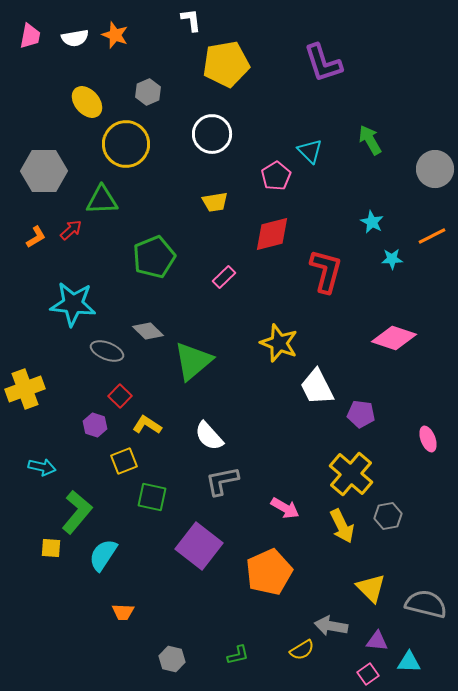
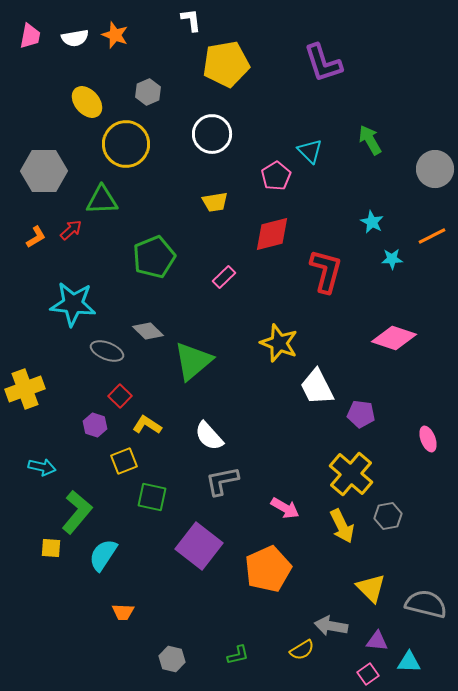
orange pentagon at (269, 572): moved 1 px left, 3 px up
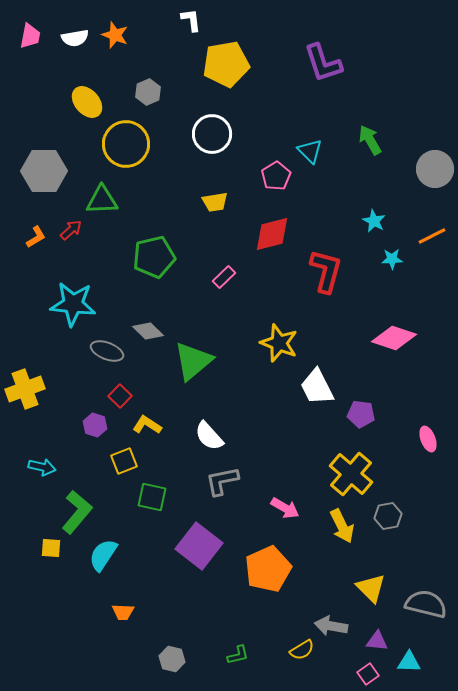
cyan star at (372, 222): moved 2 px right, 1 px up
green pentagon at (154, 257): rotated 9 degrees clockwise
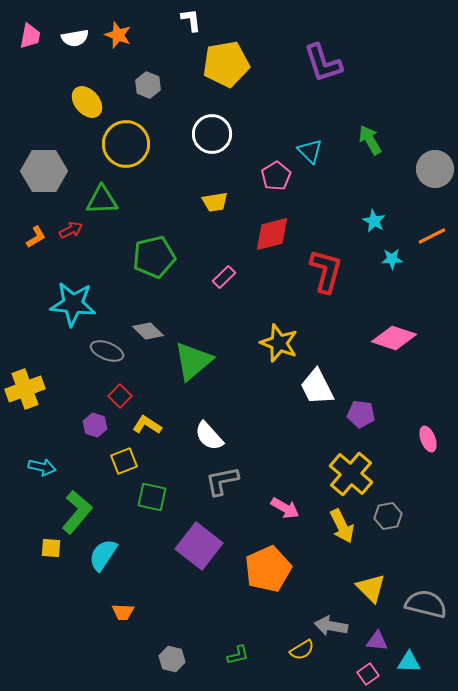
orange star at (115, 35): moved 3 px right
gray hexagon at (148, 92): moved 7 px up; rotated 15 degrees counterclockwise
red arrow at (71, 230): rotated 15 degrees clockwise
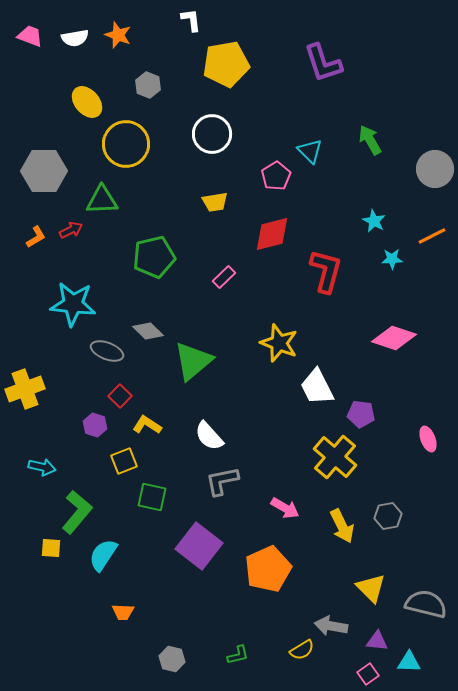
pink trapezoid at (30, 36): rotated 80 degrees counterclockwise
yellow cross at (351, 474): moved 16 px left, 17 px up
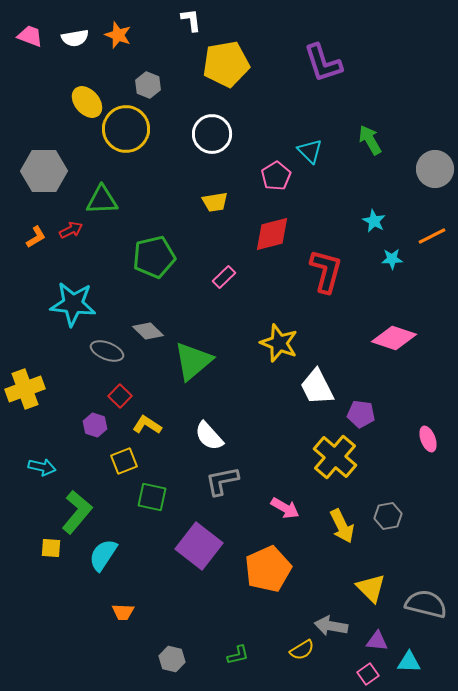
yellow circle at (126, 144): moved 15 px up
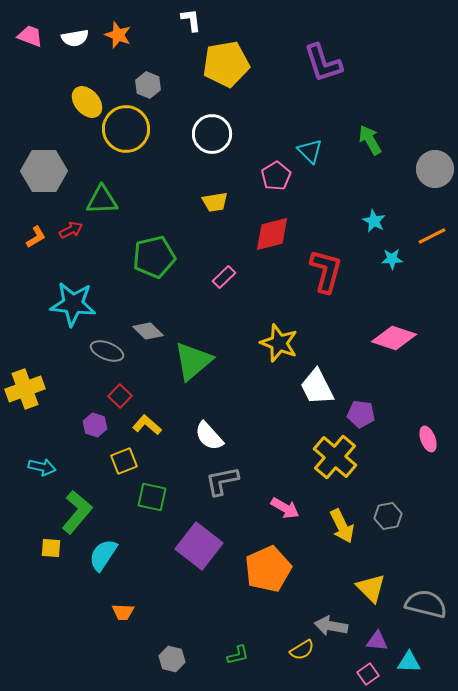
yellow L-shape at (147, 425): rotated 8 degrees clockwise
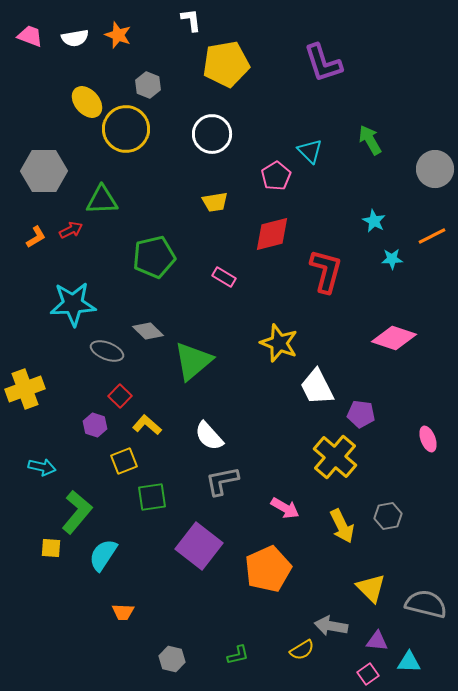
pink rectangle at (224, 277): rotated 75 degrees clockwise
cyan star at (73, 304): rotated 9 degrees counterclockwise
green square at (152, 497): rotated 20 degrees counterclockwise
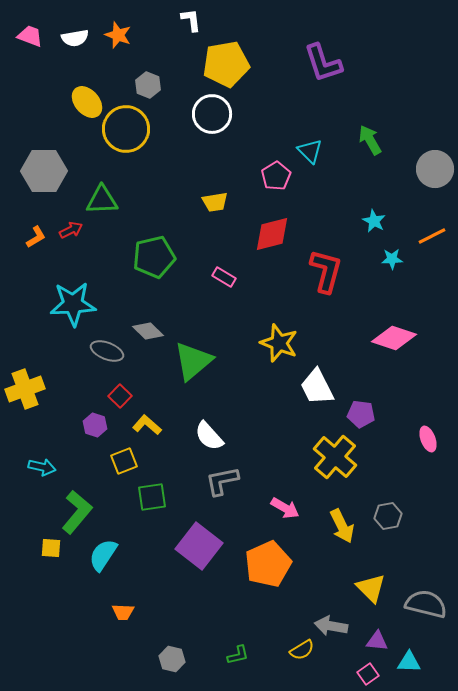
white circle at (212, 134): moved 20 px up
orange pentagon at (268, 569): moved 5 px up
